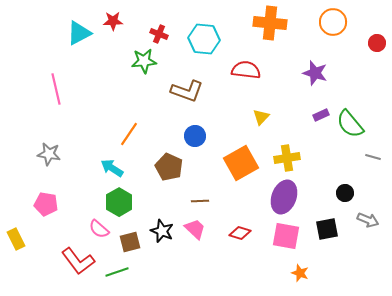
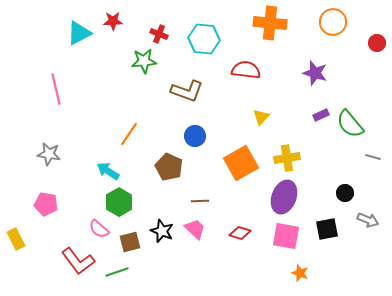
cyan arrow: moved 4 px left, 3 px down
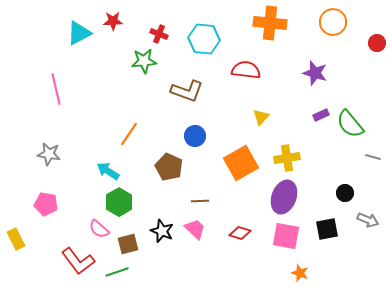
brown square: moved 2 px left, 2 px down
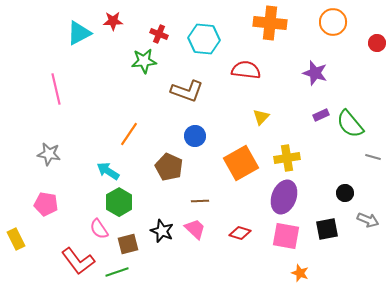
pink semicircle: rotated 15 degrees clockwise
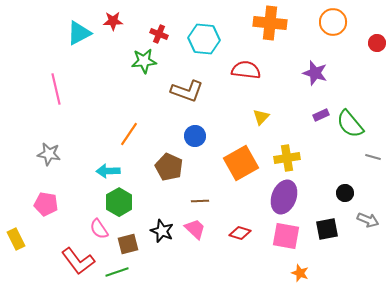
cyan arrow: rotated 35 degrees counterclockwise
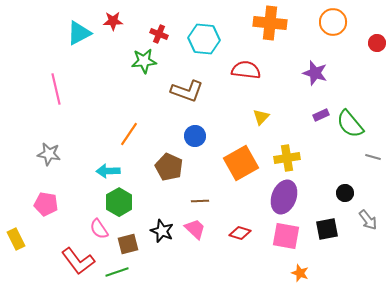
gray arrow: rotated 30 degrees clockwise
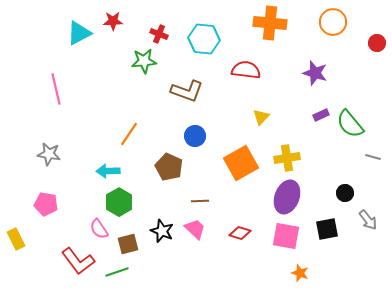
purple ellipse: moved 3 px right
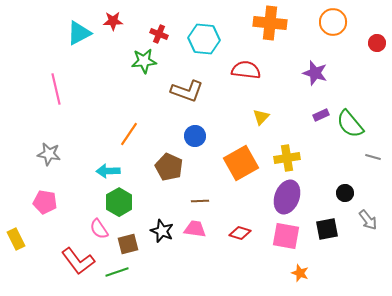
pink pentagon: moved 1 px left, 2 px up
pink trapezoid: rotated 35 degrees counterclockwise
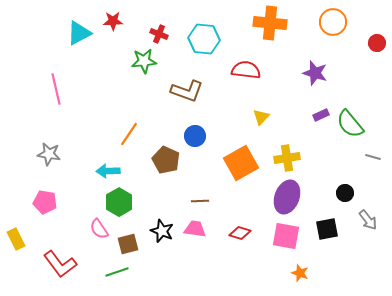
brown pentagon: moved 3 px left, 7 px up
red L-shape: moved 18 px left, 3 px down
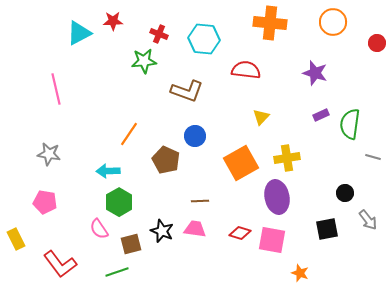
green semicircle: rotated 48 degrees clockwise
purple ellipse: moved 10 px left; rotated 32 degrees counterclockwise
pink square: moved 14 px left, 4 px down
brown square: moved 3 px right
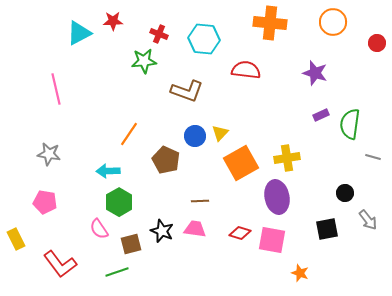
yellow triangle: moved 41 px left, 16 px down
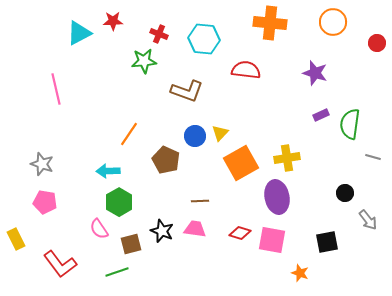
gray star: moved 7 px left, 10 px down; rotated 10 degrees clockwise
black square: moved 13 px down
